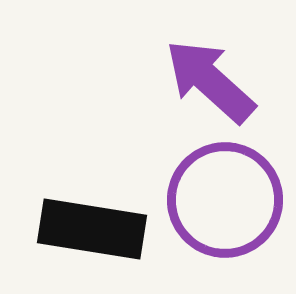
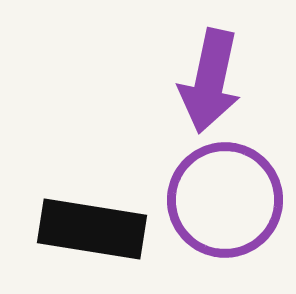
purple arrow: rotated 120 degrees counterclockwise
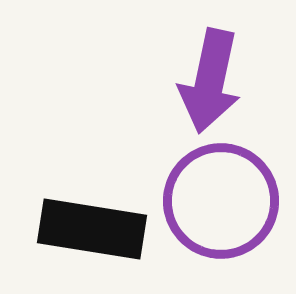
purple circle: moved 4 px left, 1 px down
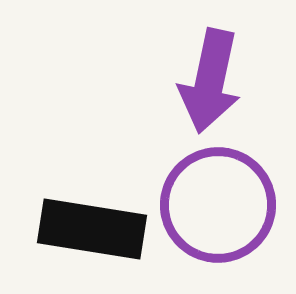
purple circle: moved 3 px left, 4 px down
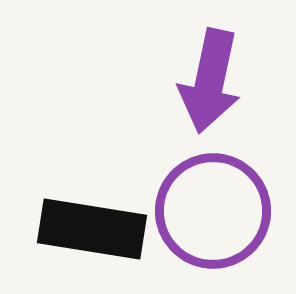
purple circle: moved 5 px left, 6 px down
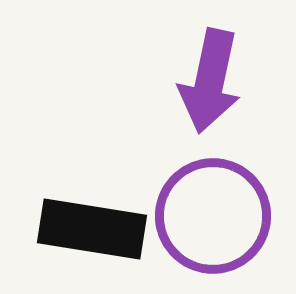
purple circle: moved 5 px down
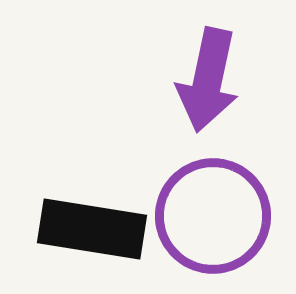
purple arrow: moved 2 px left, 1 px up
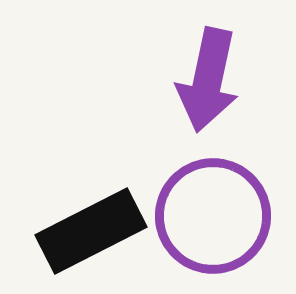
black rectangle: moved 1 px left, 2 px down; rotated 36 degrees counterclockwise
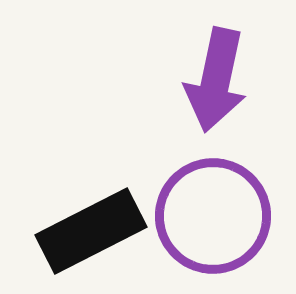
purple arrow: moved 8 px right
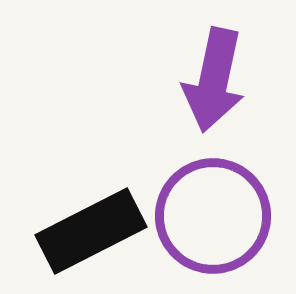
purple arrow: moved 2 px left
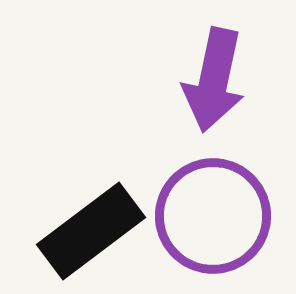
black rectangle: rotated 10 degrees counterclockwise
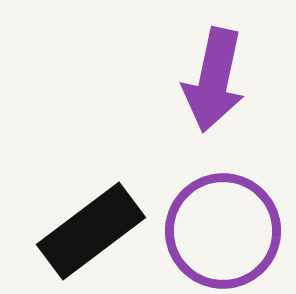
purple circle: moved 10 px right, 15 px down
